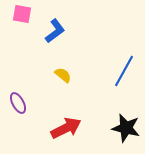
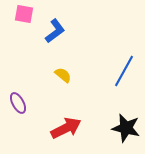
pink square: moved 2 px right
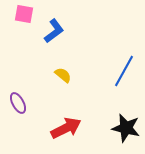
blue L-shape: moved 1 px left
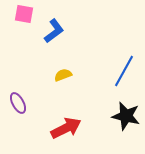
yellow semicircle: rotated 60 degrees counterclockwise
black star: moved 12 px up
